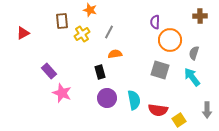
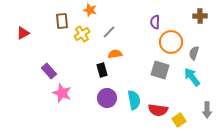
gray line: rotated 16 degrees clockwise
orange circle: moved 1 px right, 2 px down
black rectangle: moved 2 px right, 2 px up
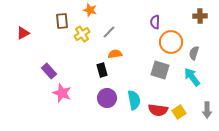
yellow square: moved 8 px up
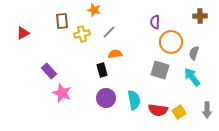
orange star: moved 4 px right
yellow cross: rotated 21 degrees clockwise
purple circle: moved 1 px left
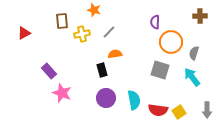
red triangle: moved 1 px right
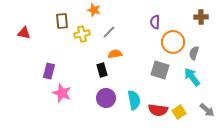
brown cross: moved 1 px right, 1 px down
red triangle: rotated 40 degrees clockwise
orange circle: moved 2 px right
purple rectangle: rotated 56 degrees clockwise
gray arrow: rotated 49 degrees counterclockwise
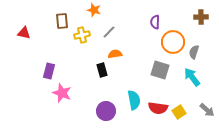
yellow cross: moved 1 px down
gray semicircle: moved 1 px up
purple circle: moved 13 px down
red semicircle: moved 2 px up
